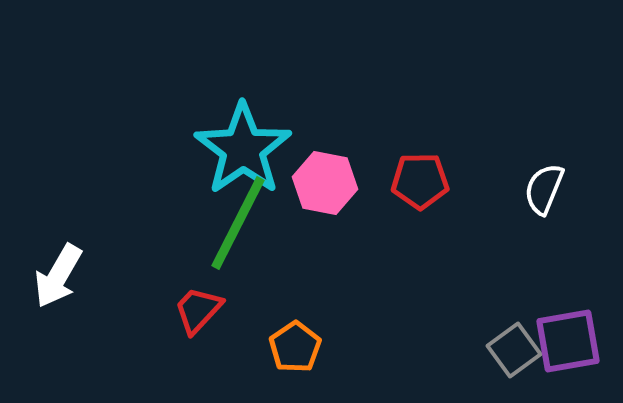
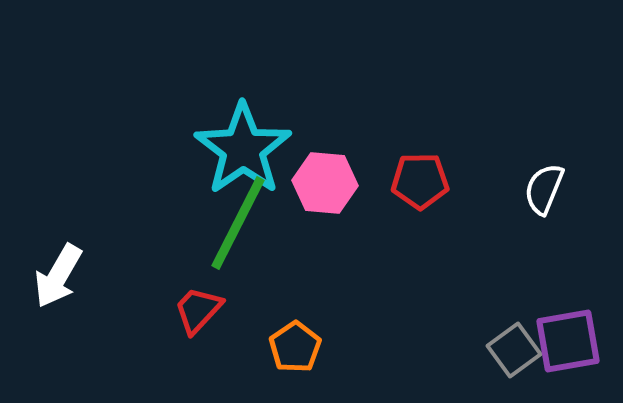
pink hexagon: rotated 6 degrees counterclockwise
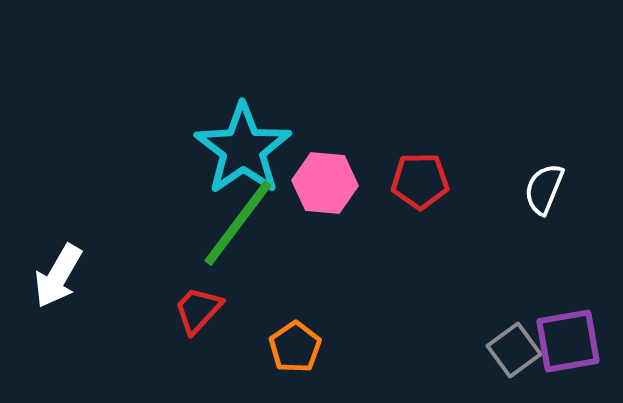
green line: rotated 10 degrees clockwise
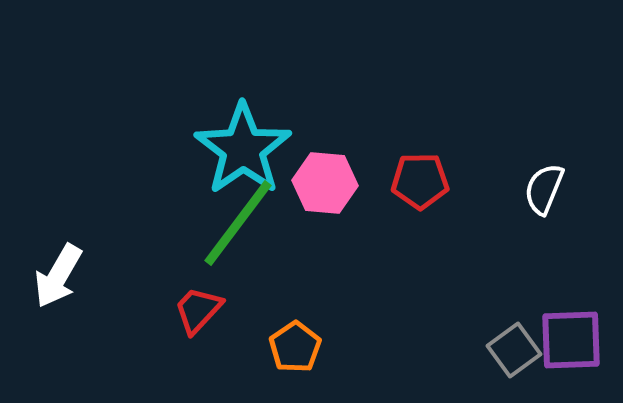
purple square: moved 3 px right, 1 px up; rotated 8 degrees clockwise
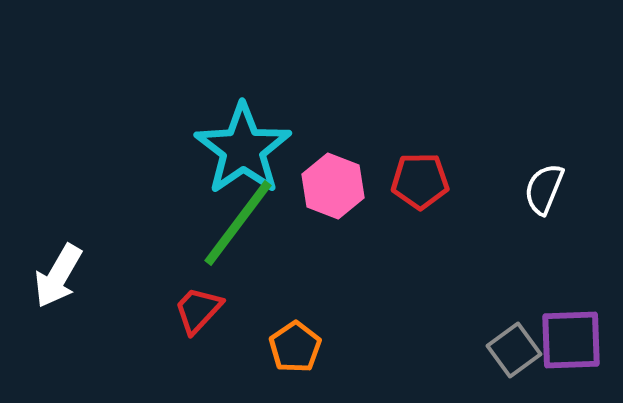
pink hexagon: moved 8 px right, 3 px down; rotated 16 degrees clockwise
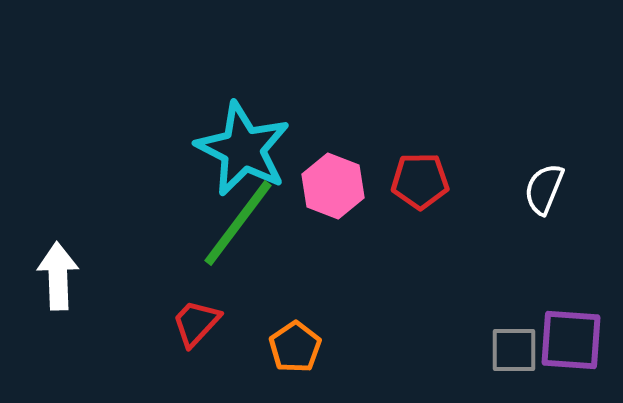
cyan star: rotated 10 degrees counterclockwise
white arrow: rotated 148 degrees clockwise
red trapezoid: moved 2 px left, 13 px down
purple square: rotated 6 degrees clockwise
gray square: rotated 36 degrees clockwise
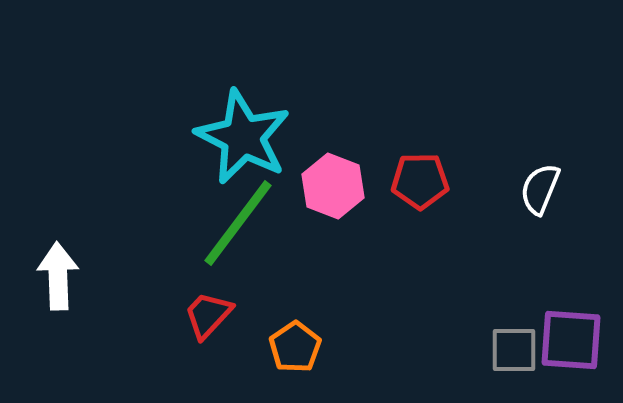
cyan star: moved 12 px up
white semicircle: moved 4 px left
red trapezoid: moved 12 px right, 8 px up
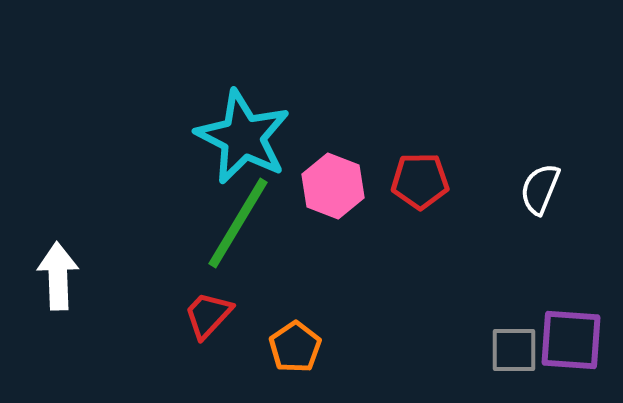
green line: rotated 6 degrees counterclockwise
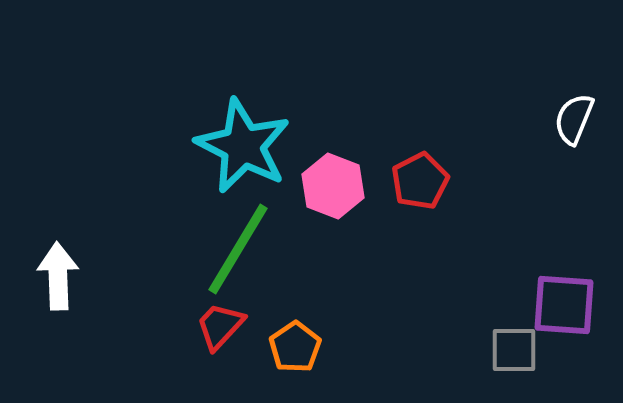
cyan star: moved 9 px down
red pentagon: rotated 26 degrees counterclockwise
white semicircle: moved 34 px right, 70 px up
green line: moved 26 px down
red trapezoid: moved 12 px right, 11 px down
purple square: moved 7 px left, 35 px up
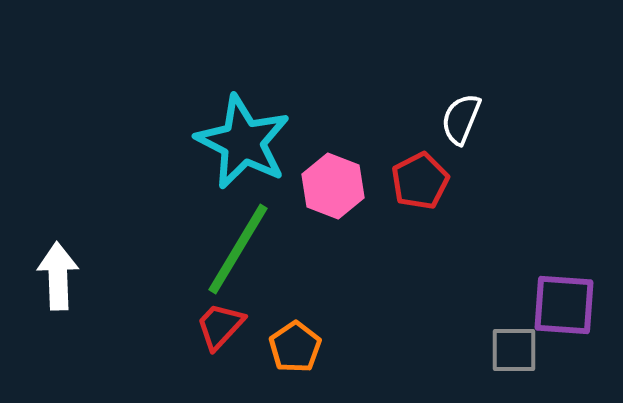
white semicircle: moved 113 px left
cyan star: moved 4 px up
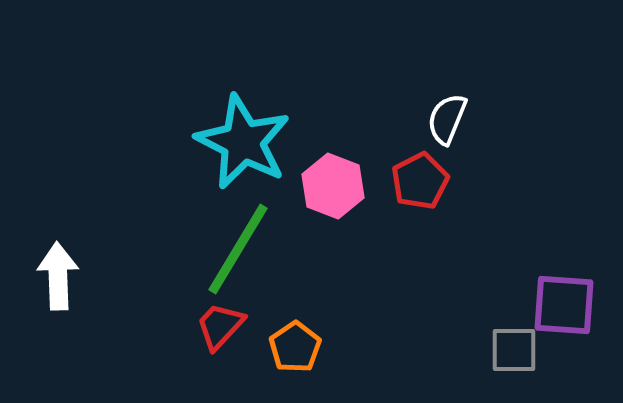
white semicircle: moved 14 px left
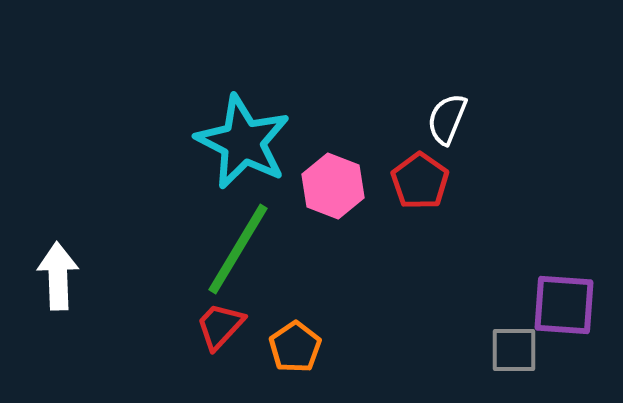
red pentagon: rotated 10 degrees counterclockwise
